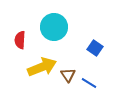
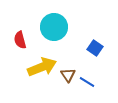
red semicircle: rotated 18 degrees counterclockwise
blue line: moved 2 px left, 1 px up
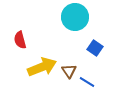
cyan circle: moved 21 px right, 10 px up
brown triangle: moved 1 px right, 4 px up
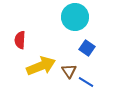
red semicircle: rotated 18 degrees clockwise
blue square: moved 8 px left
yellow arrow: moved 1 px left, 1 px up
blue line: moved 1 px left
